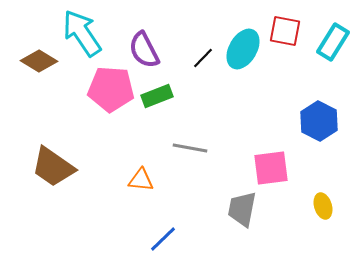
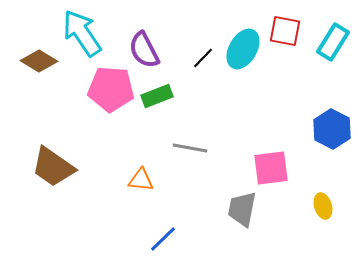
blue hexagon: moved 13 px right, 8 px down
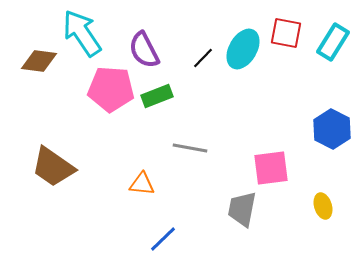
red square: moved 1 px right, 2 px down
brown diamond: rotated 24 degrees counterclockwise
orange triangle: moved 1 px right, 4 px down
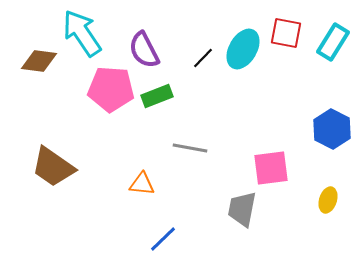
yellow ellipse: moved 5 px right, 6 px up; rotated 35 degrees clockwise
